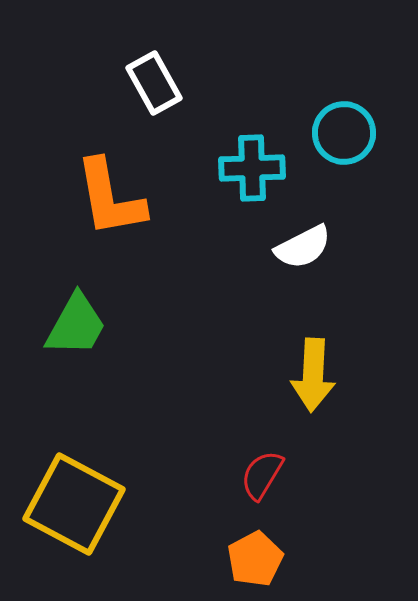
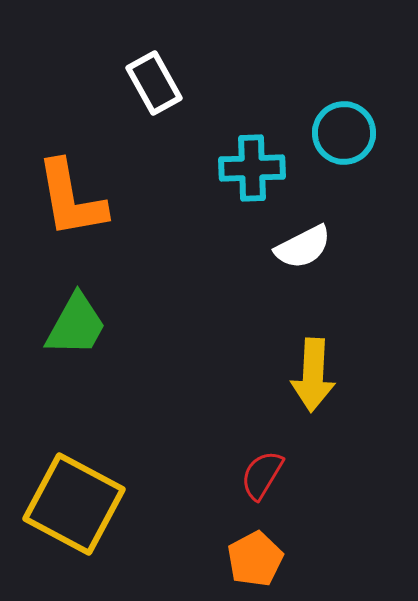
orange L-shape: moved 39 px left, 1 px down
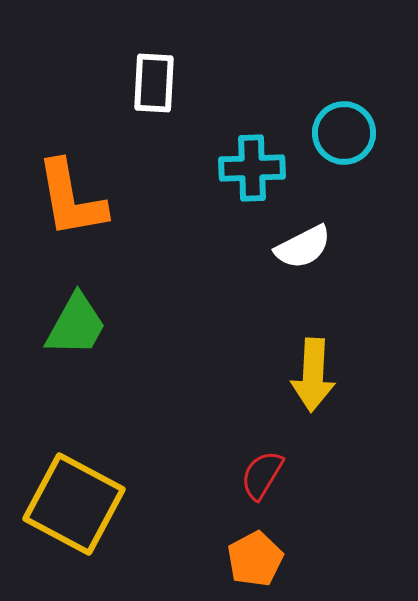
white rectangle: rotated 32 degrees clockwise
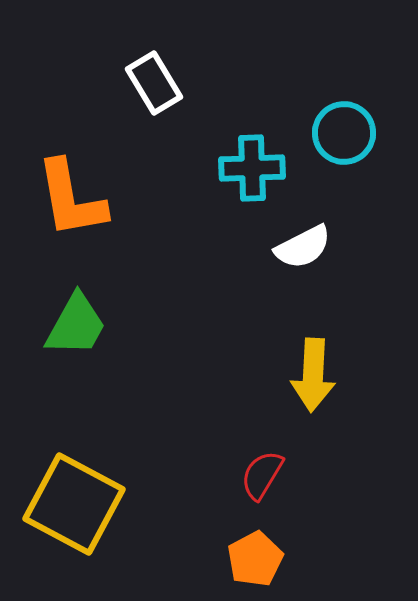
white rectangle: rotated 34 degrees counterclockwise
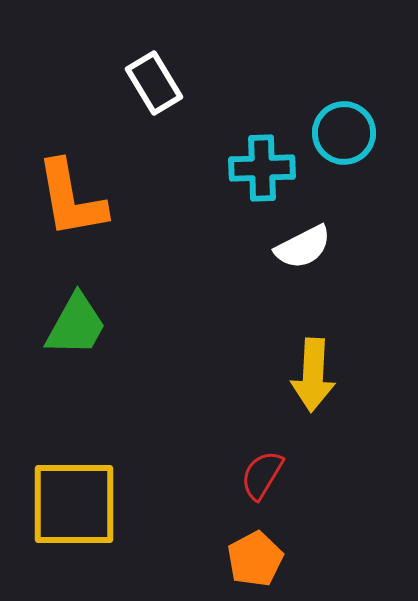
cyan cross: moved 10 px right
yellow square: rotated 28 degrees counterclockwise
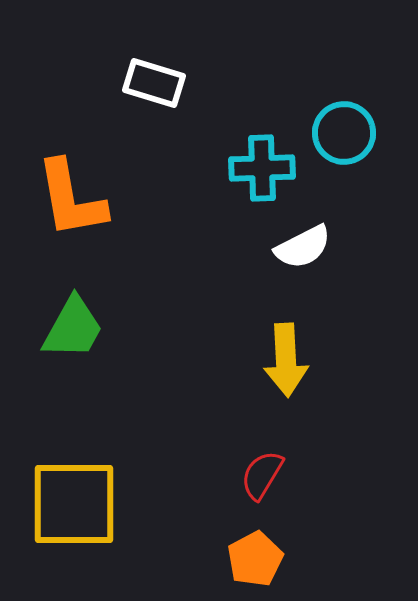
white rectangle: rotated 42 degrees counterclockwise
green trapezoid: moved 3 px left, 3 px down
yellow arrow: moved 27 px left, 15 px up; rotated 6 degrees counterclockwise
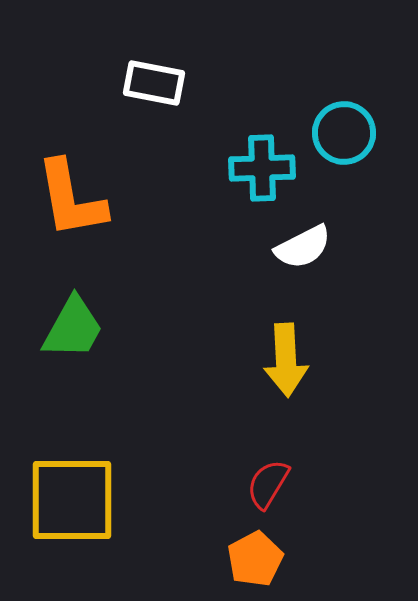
white rectangle: rotated 6 degrees counterclockwise
red semicircle: moved 6 px right, 9 px down
yellow square: moved 2 px left, 4 px up
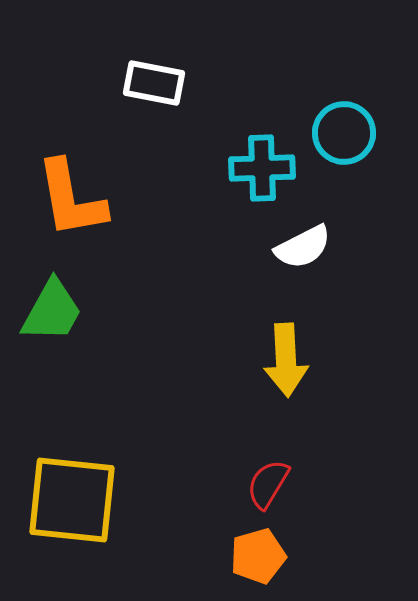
green trapezoid: moved 21 px left, 17 px up
yellow square: rotated 6 degrees clockwise
orange pentagon: moved 3 px right, 3 px up; rotated 12 degrees clockwise
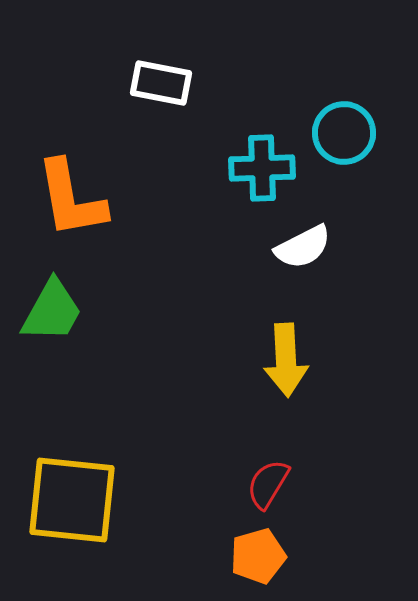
white rectangle: moved 7 px right
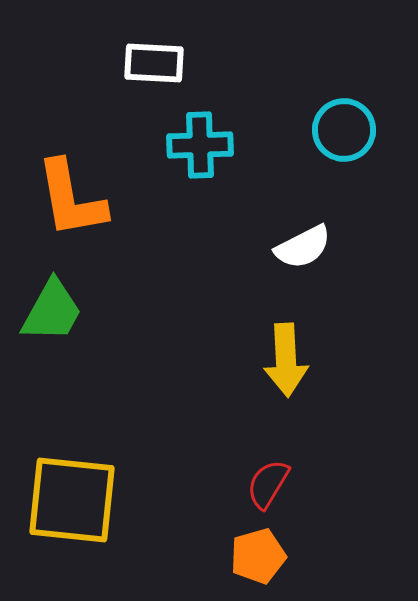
white rectangle: moved 7 px left, 20 px up; rotated 8 degrees counterclockwise
cyan circle: moved 3 px up
cyan cross: moved 62 px left, 23 px up
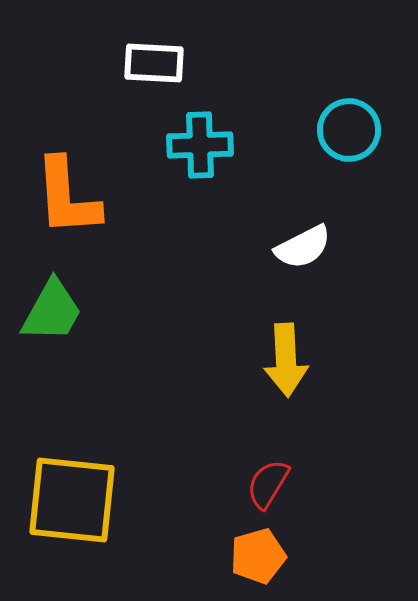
cyan circle: moved 5 px right
orange L-shape: moved 4 px left, 2 px up; rotated 6 degrees clockwise
